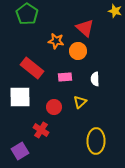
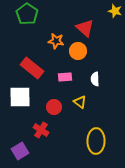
yellow triangle: rotated 40 degrees counterclockwise
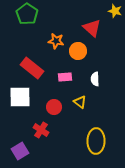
red triangle: moved 7 px right
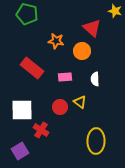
green pentagon: rotated 20 degrees counterclockwise
orange circle: moved 4 px right
white square: moved 2 px right, 13 px down
red circle: moved 6 px right
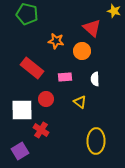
yellow star: moved 1 px left
red circle: moved 14 px left, 8 px up
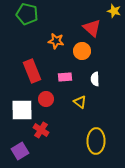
red rectangle: moved 3 px down; rotated 30 degrees clockwise
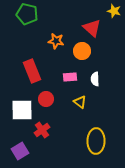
pink rectangle: moved 5 px right
red cross: moved 1 px right; rotated 21 degrees clockwise
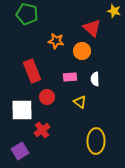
red circle: moved 1 px right, 2 px up
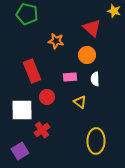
orange circle: moved 5 px right, 4 px down
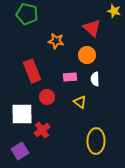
white square: moved 4 px down
